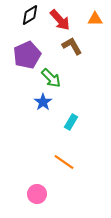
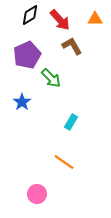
blue star: moved 21 px left
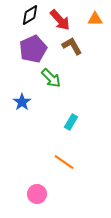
purple pentagon: moved 6 px right, 6 px up
